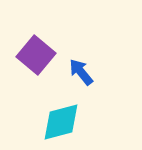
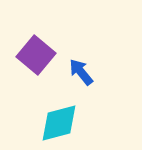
cyan diamond: moved 2 px left, 1 px down
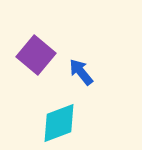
cyan diamond: rotated 6 degrees counterclockwise
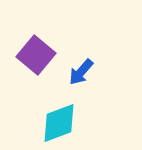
blue arrow: rotated 100 degrees counterclockwise
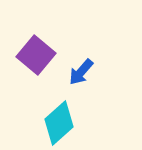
cyan diamond: rotated 21 degrees counterclockwise
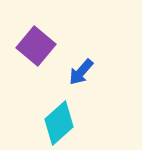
purple square: moved 9 px up
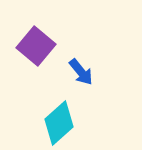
blue arrow: rotated 80 degrees counterclockwise
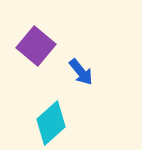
cyan diamond: moved 8 px left
